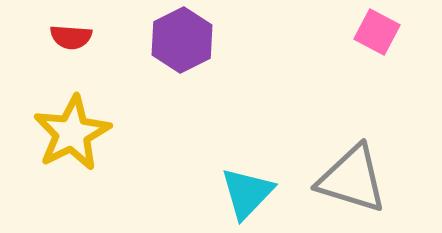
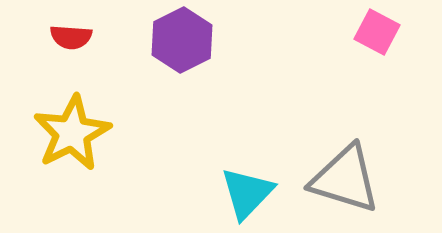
gray triangle: moved 7 px left
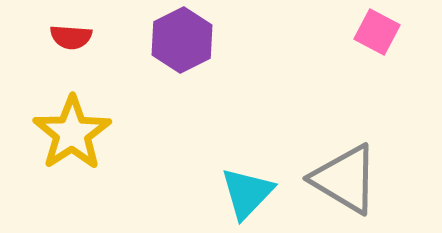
yellow star: rotated 6 degrees counterclockwise
gray triangle: rotated 14 degrees clockwise
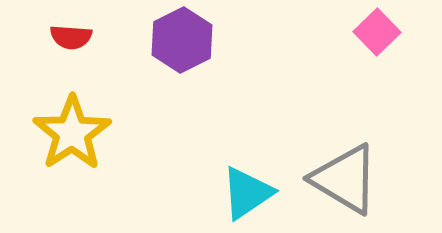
pink square: rotated 18 degrees clockwise
cyan triangle: rotated 12 degrees clockwise
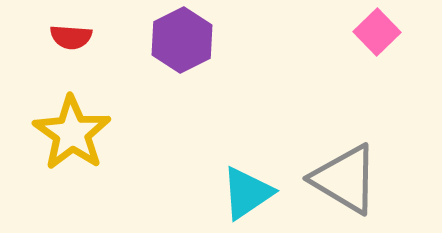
yellow star: rotated 4 degrees counterclockwise
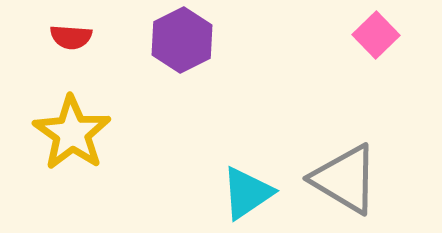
pink square: moved 1 px left, 3 px down
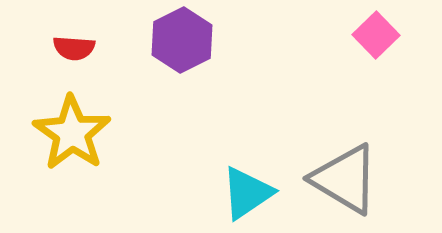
red semicircle: moved 3 px right, 11 px down
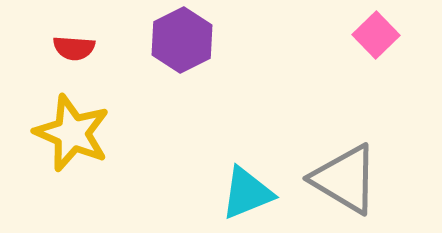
yellow star: rotated 12 degrees counterclockwise
cyan triangle: rotated 12 degrees clockwise
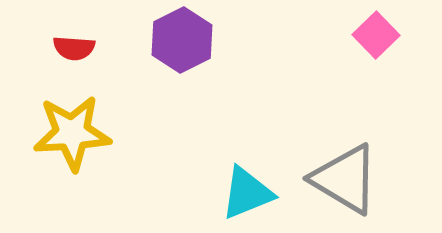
yellow star: rotated 26 degrees counterclockwise
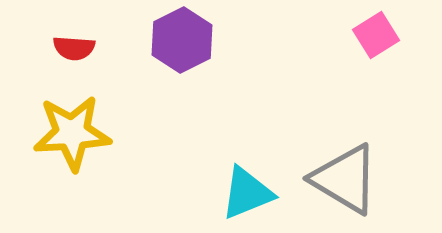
pink square: rotated 12 degrees clockwise
